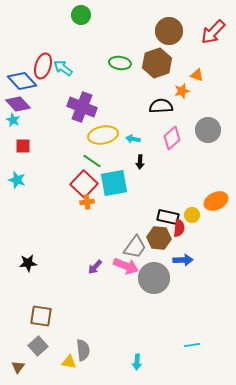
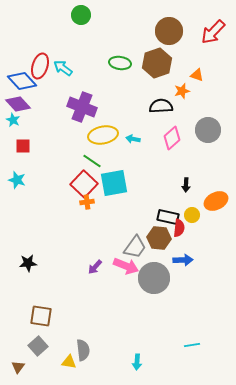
red ellipse at (43, 66): moved 3 px left
black arrow at (140, 162): moved 46 px right, 23 px down
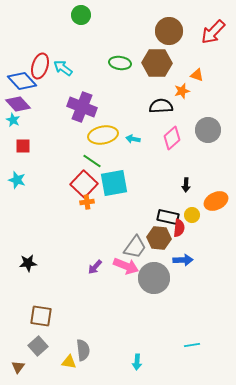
brown hexagon at (157, 63): rotated 20 degrees clockwise
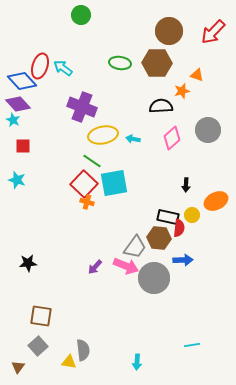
orange cross at (87, 202): rotated 24 degrees clockwise
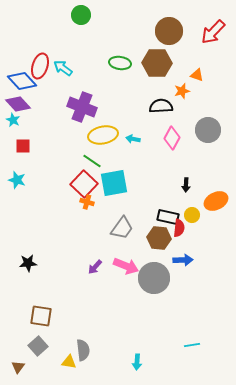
pink diamond at (172, 138): rotated 20 degrees counterclockwise
gray trapezoid at (135, 247): moved 13 px left, 19 px up
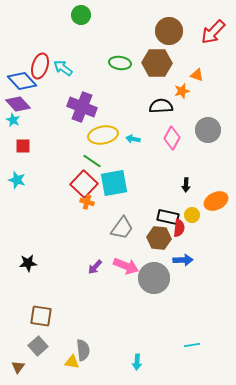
yellow triangle at (69, 362): moved 3 px right
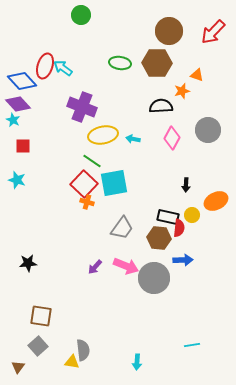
red ellipse at (40, 66): moved 5 px right
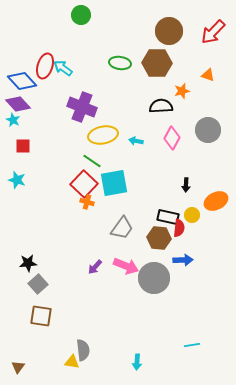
orange triangle at (197, 75): moved 11 px right
cyan arrow at (133, 139): moved 3 px right, 2 px down
gray square at (38, 346): moved 62 px up
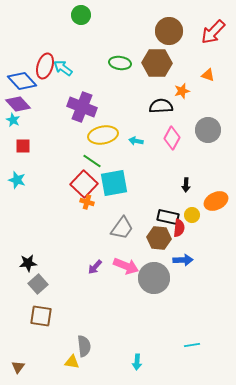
gray semicircle at (83, 350): moved 1 px right, 4 px up
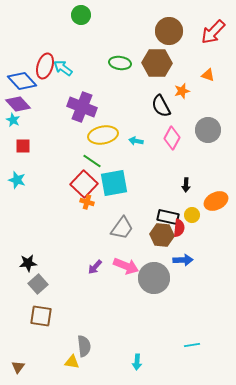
black semicircle at (161, 106): rotated 115 degrees counterclockwise
brown hexagon at (159, 238): moved 3 px right, 3 px up
